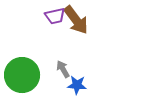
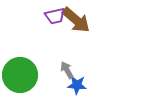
brown arrow: rotated 12 degrees counterclockwise
gray arrow: moved 4 px right, 1 px down
green circle: moved 2 px left
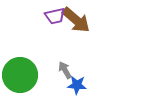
gray arrow: moved 2 px left
